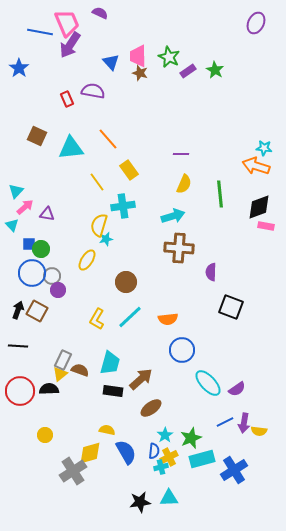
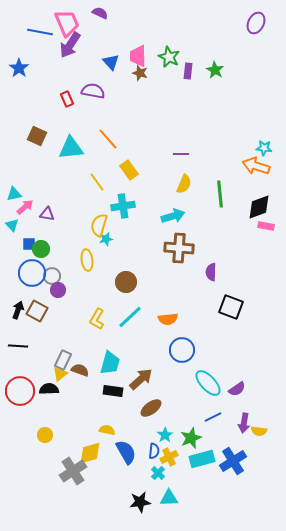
purple rectangle at (188, 71): rotated 49 degrees counterclockwise
cyan triangle at (16, 191): moved 2 px left, 3 px down; rotated 35 degrees clockwise
yellow ellipse at (87, 260): rotated 40 degrees counterclockwise
blue line at (225, 422): moved 12 px left, 5 px up
cyan cross at (161, 467): moved 3 px left, 6 px down; rotated 32 degrees counterclockwise
blue cross at (234, 470): moved 1 px left, 9 px up
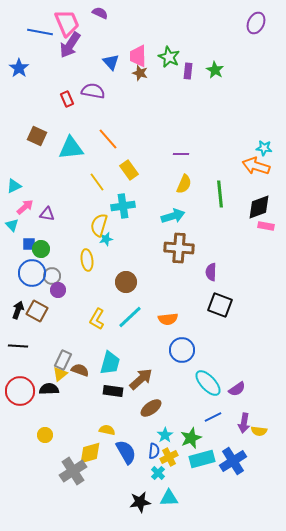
cyan triangle at (14, 194): moved 8 px up; rotated 14 degrees counterclockwise
black square at (231, 307): moved 11 px left, 2 px up
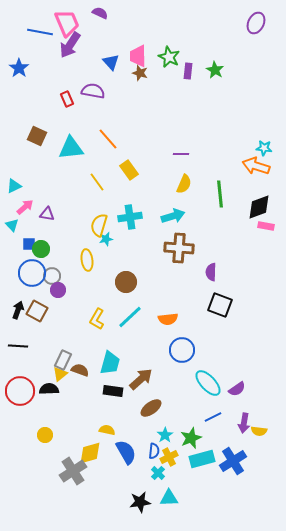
cyan cross at (123, 206): moved 7 px right, 11 px down
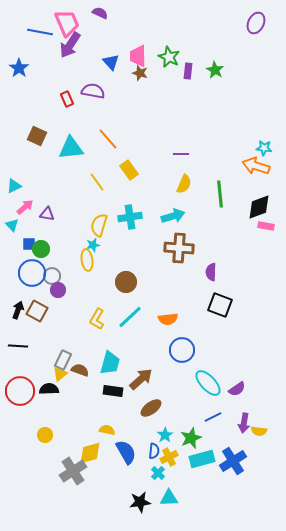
cyan star at (106, 239): moved 13 px left, 6 px down
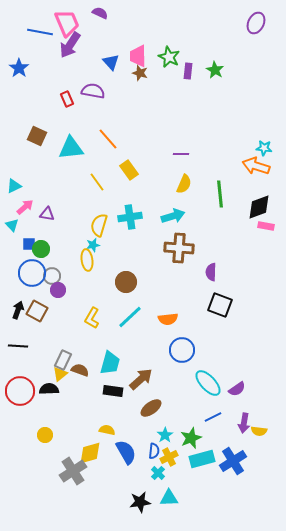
yellow L-shape at (97, 319): moved 5 px left, 1 px up
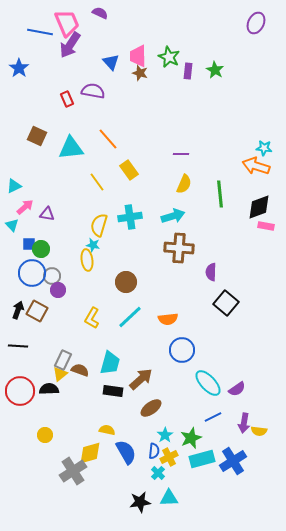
cyan star at (93, 245): rotated 24 degrees clockwise
black square at (220, 305): moved 6 px right, 2 px up; rotated 20 degrees clockwise
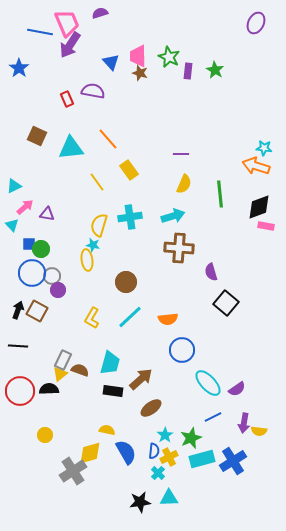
purple semicircle at (100, 13): rotated 42 degrees counterclockwise
purple semicircle at (211, 272): rotated 18 degrees counterclockwise
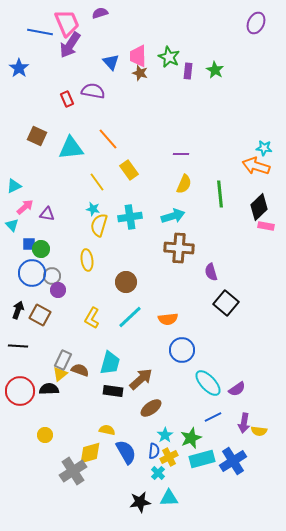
black diamond at (259, 207): rotated 24 degrees counterclockwise
cyan star at (93, 245): moved 36 px up
brown square at (37, 311): moved 3 px right, 4 px down
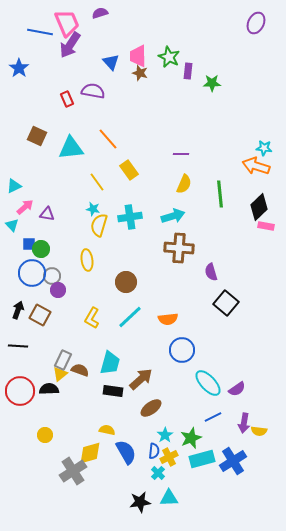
green star at (215, 70): moved 3 px left, 13 px down; rotated 30 degrees counterclockwise
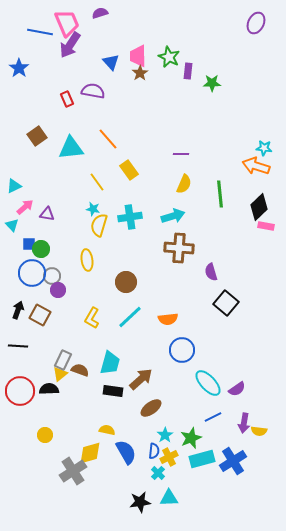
brown star at (140, 73): rotated 21 degrees clockwise
brown square at (37, 136): rotated 30 degrees clockwise
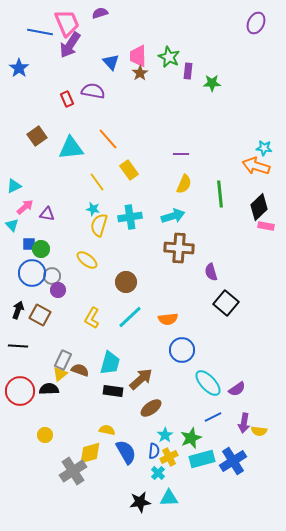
yellow ellipse at (87, 260): rotated 45 degrees counterclockwise
